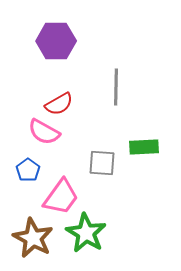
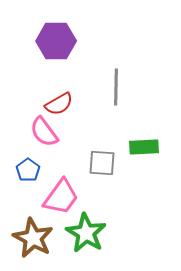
pink semicircle: rotated 24 degrees clockwise
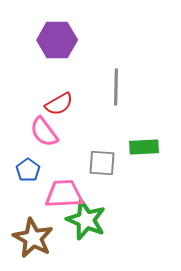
purple hexagon: moved 1 px right, 1 px up
pink trapezoid: moved 3 px right, 3 px up; rotated 129 degrees counterclockwise
green star: moved 13 px up; rotated 9 degrees counterclockwise
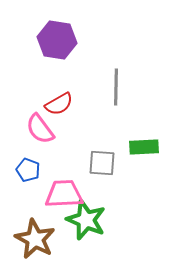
purple hexagon: rotated 9 degrees clockwise
pink semicircle: moved 4 px left, 3 px up
blue pentagon: rotated 15 degrees counterclockwise
brown star: moved 2 px right, 1 px down
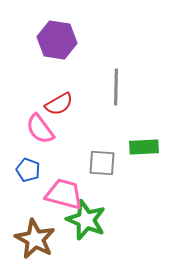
pink trapezoid: rotated 18 degrees clockwise
